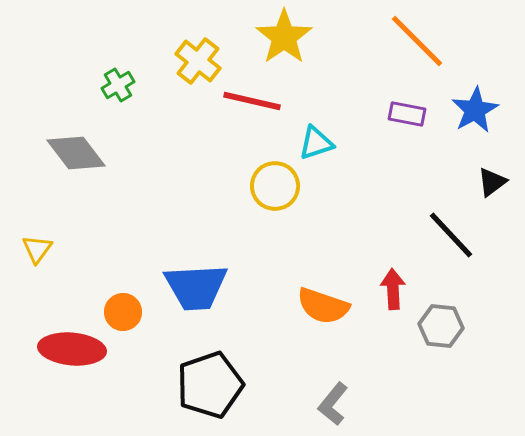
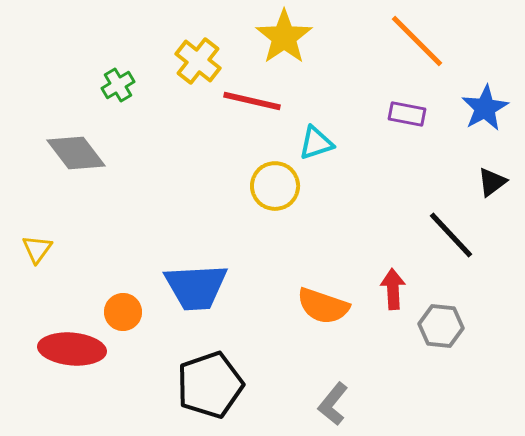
blue star: moved 10 px right, 2 px up
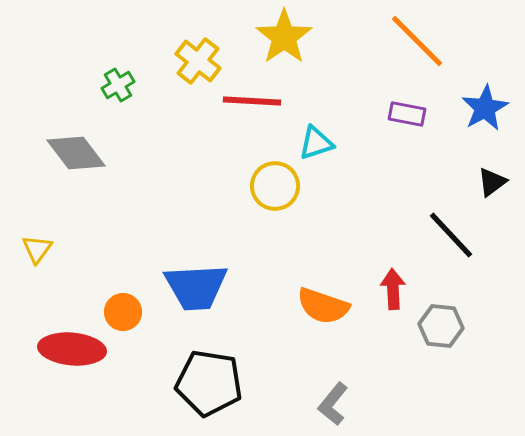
red line: rotated 10 degrees counterclockwise
black pentagon: moved 1 px left, 2 px up; rotated 28 degrees clockwise
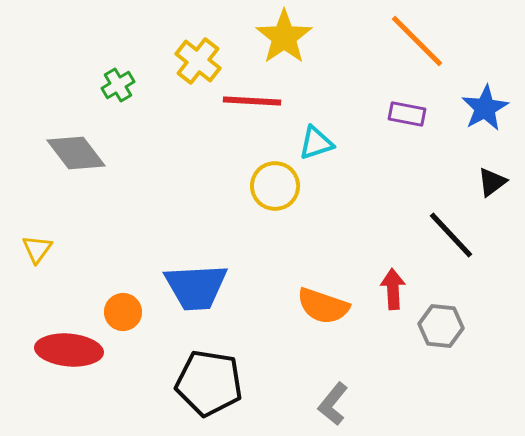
red ellipse: moved 3 px left, 1 px down
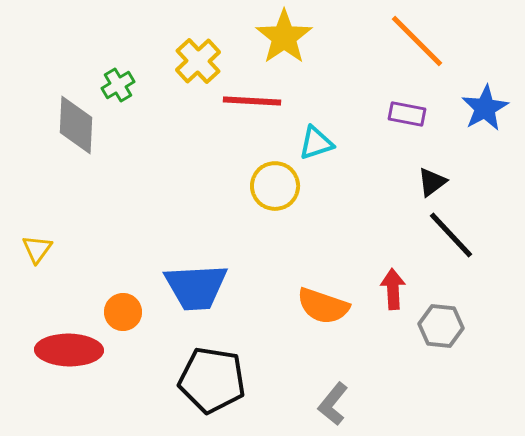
yellow cross: rotated 9 degrees clockwise
gray diamond: moved 28 px up; rotated 40 degrees clockwise
black triangle: moved 60 px left
red ellipse: rotated 4 degrees counterclockwise
black pentagon: moved 3 px right, 3 px up
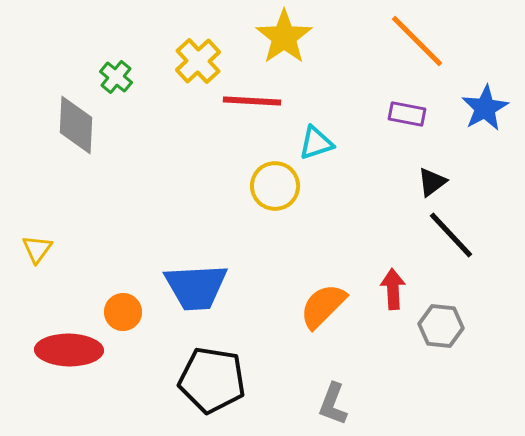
green cross: moved 2 px left, 8 px up; rotated 20 degrees counterclockwise
orange semicircle: rotated 116 degrees clockwise
gray L-shape: rotated 18 degrees counterclockwise
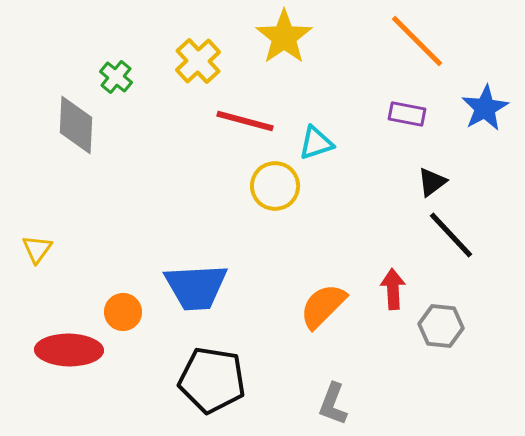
red line: moved 7 px left, 20 px down; rotated 12 degrees clockwise
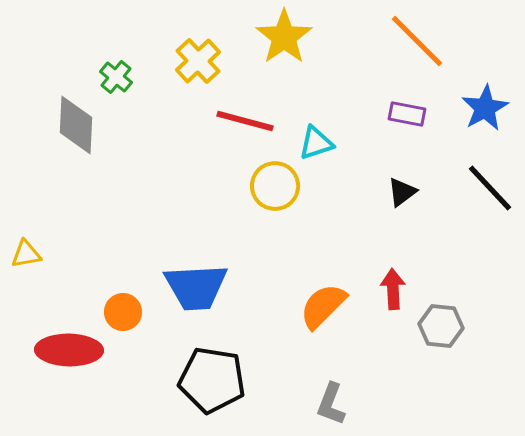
black triangle: moved 30 px left, 10 px down
black line: moved 39 px right, 47 px up
yellow triangle: moved 11 px left, 5 px down; rotated 44 degrees clockwise
gray L-shape: moved 2 px left
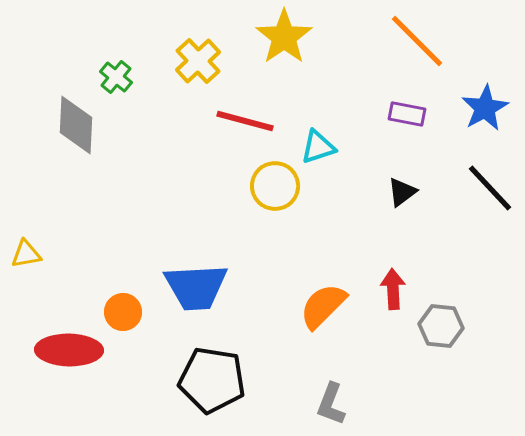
cyan triangle: moved 2 px right, 4 px down
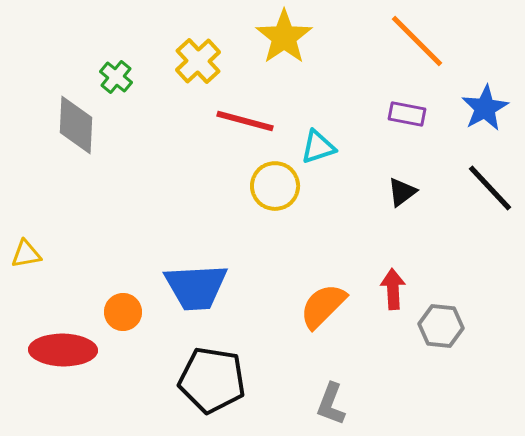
red ellipse: moved 6 px left
